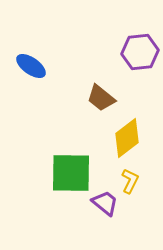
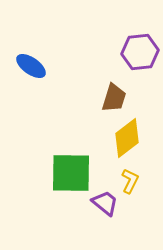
brown trapezoid: moved 13 px right; rotated 112 degrees counterclockwise
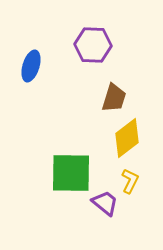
purple hexagon: moved 47 px left, 7 px up; rotated 9 degrees clockwise
blue ellipse: rotated 72 degrees clockwise
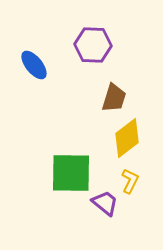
blue ellipse: moved 3 px right, 1 px up; rotated 56 degrees counterclockwise
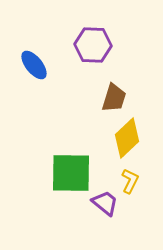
yellow diamond: rotated 6 degrees counterclockwise
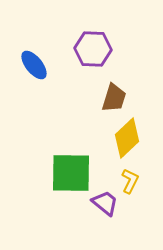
purple hexagon: moved 4 px down
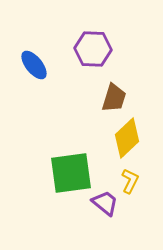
green square: rotated 9 degrees counterclockwise
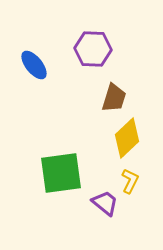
green square: moved 10 px left
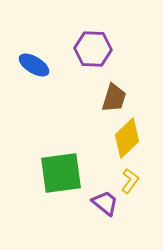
blue ellipse: rotated 20 degrees counterclockwise
yellow L-shape: rotated 10 degrees clockwise
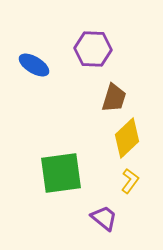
purple trapezoid: moved 1 px left, 15 px down
